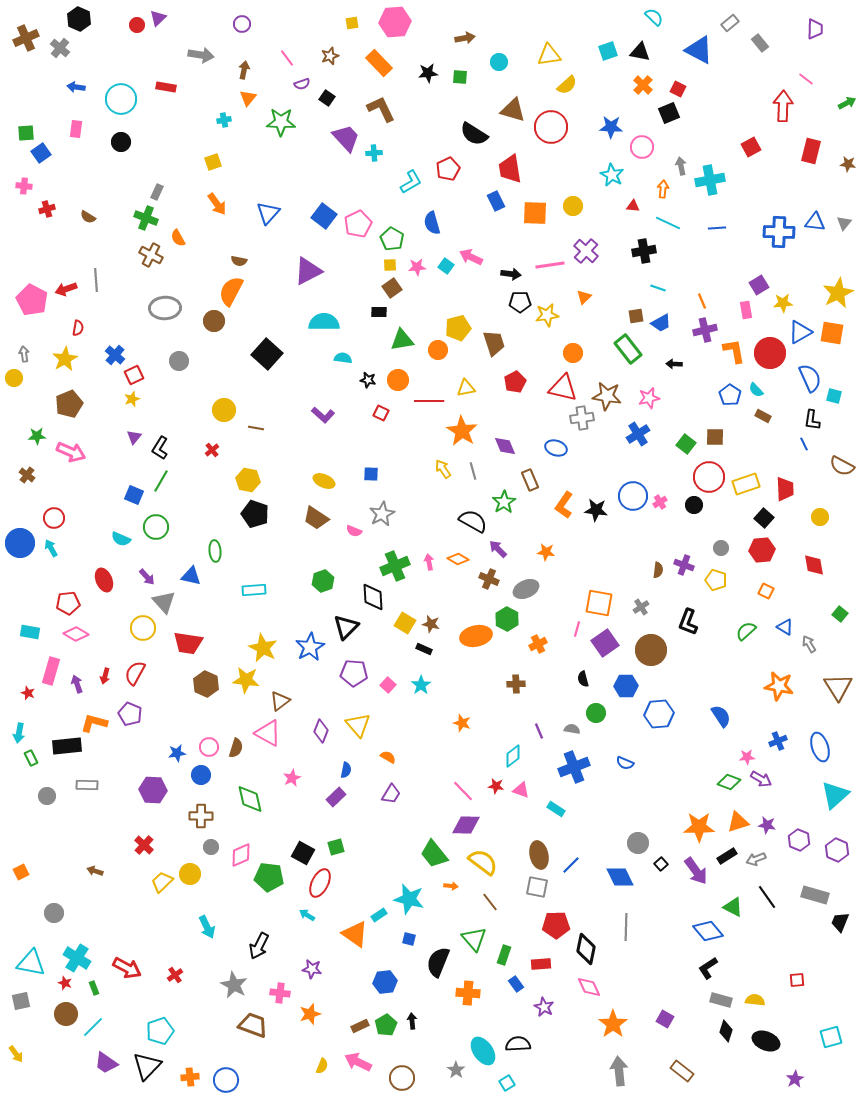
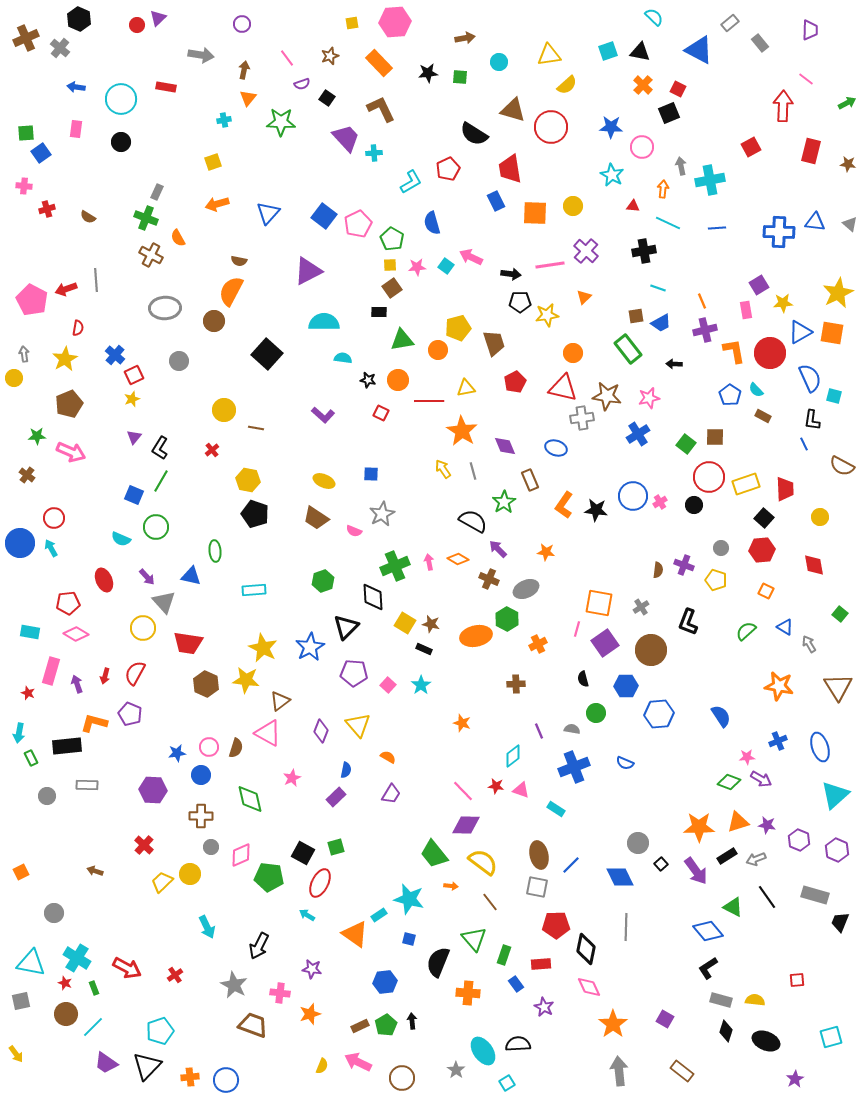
purple trapezoid at (815, 29): moved 5 px left, 1 px down
orange arrow at (217, 204): rotated 110 degrees clockwise
gray triangle at (844, 223): moved 6 px right, 1 px down; rotated 28 degrees counterclockwise
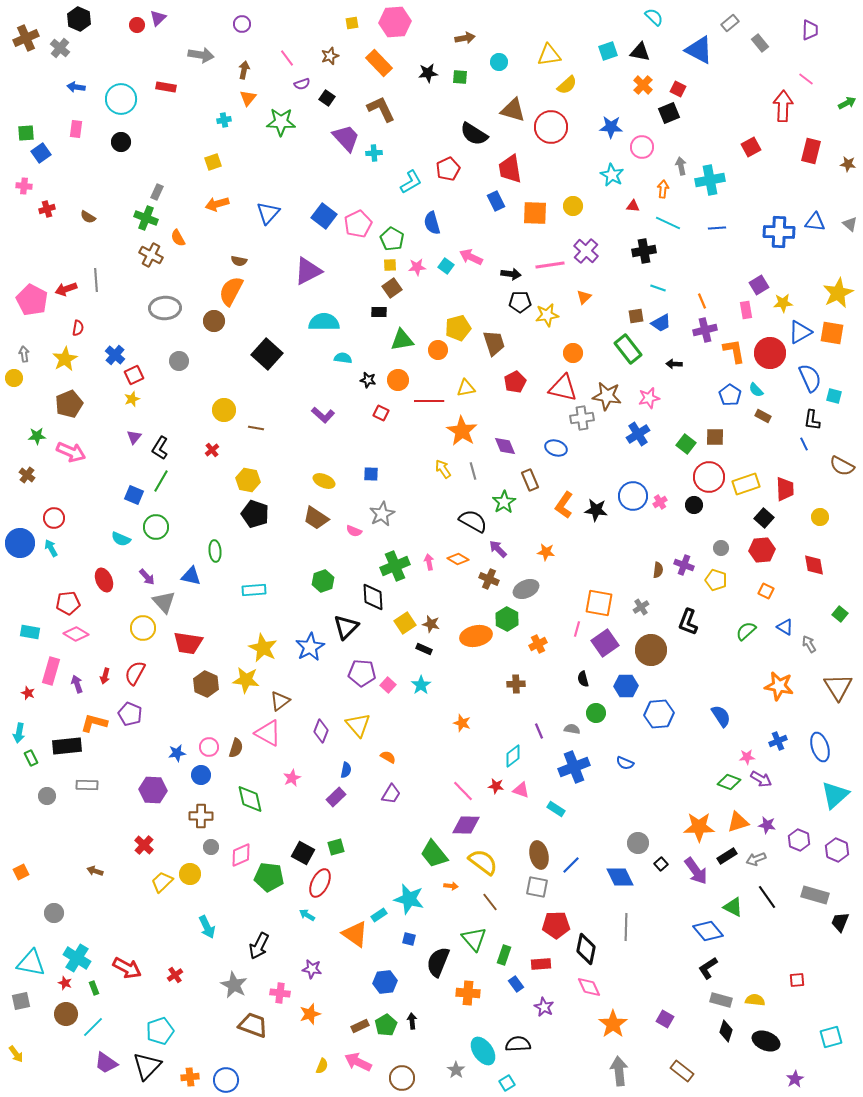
yellow square at (405, 623): rotated 25 degrees clockwise
purple pentagon at (354, 673): moved 8 px right
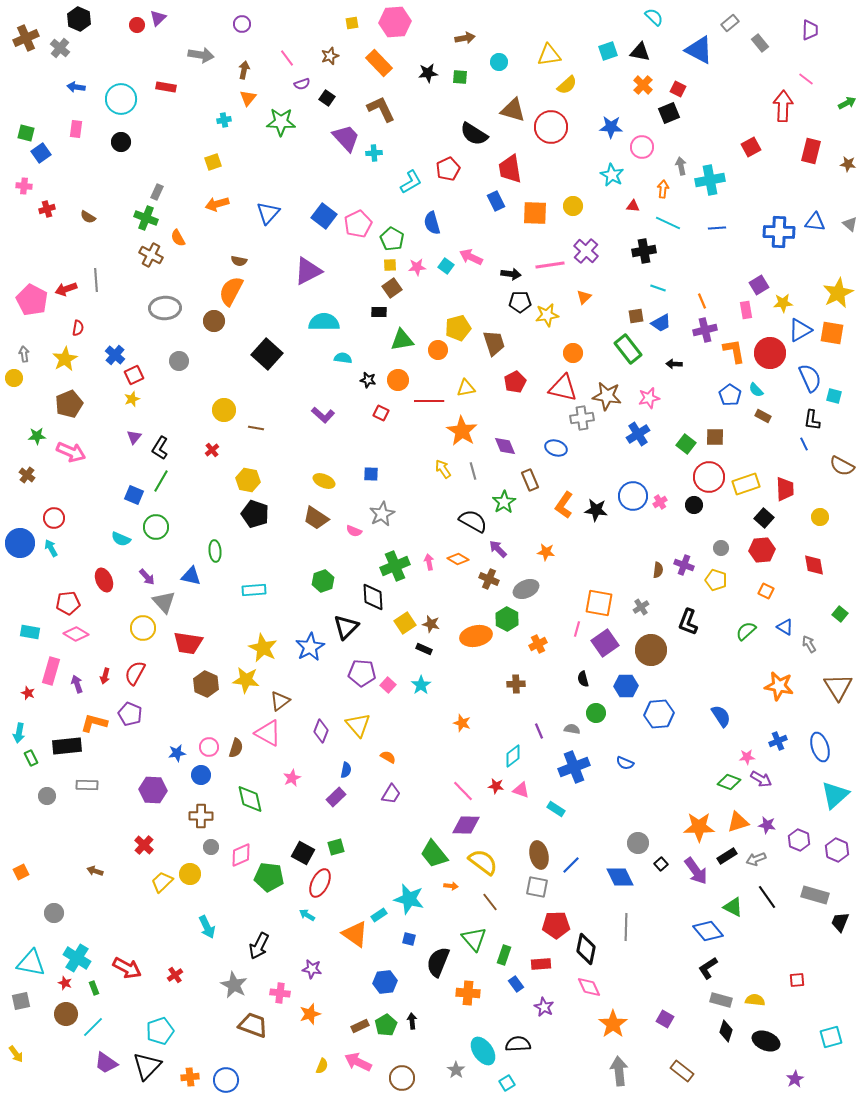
green square at (26, 133): rotated 18 degrees clockwise
blue triangle at (800, 332): moved 2 px up
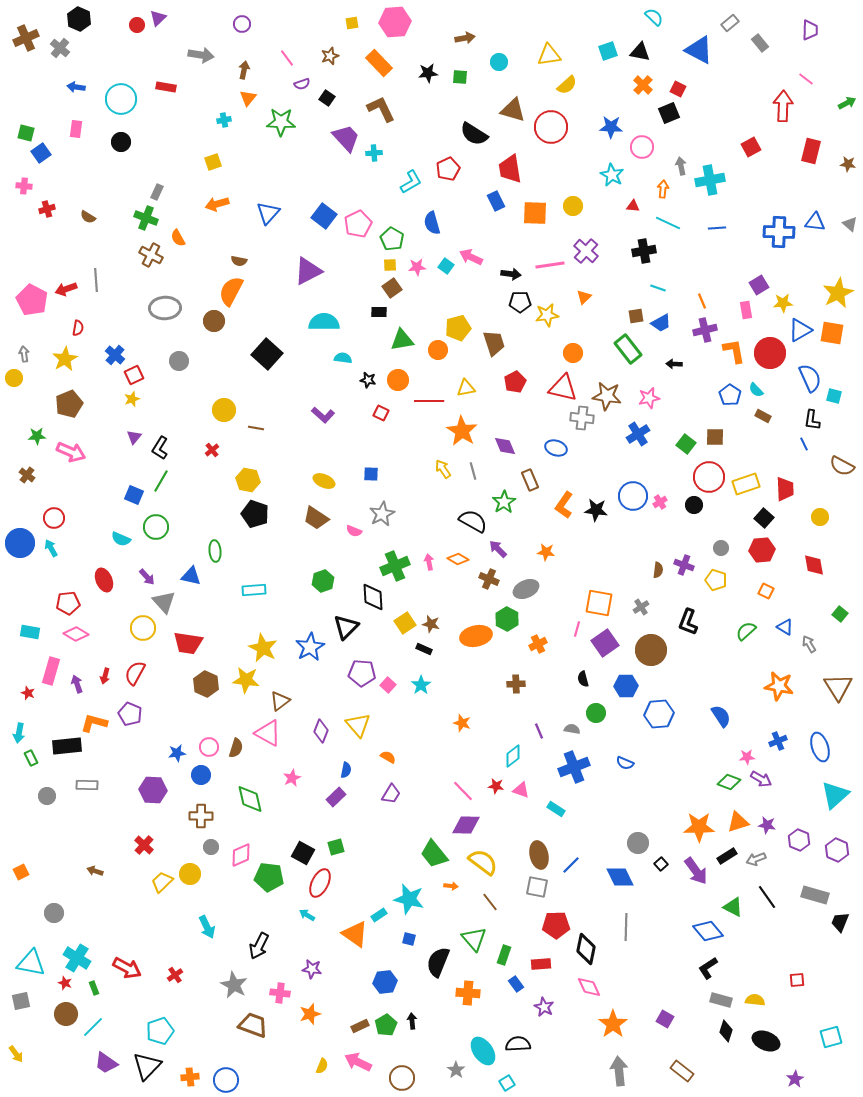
gray cross at (582, 418): rotated 15 degrees clockwise
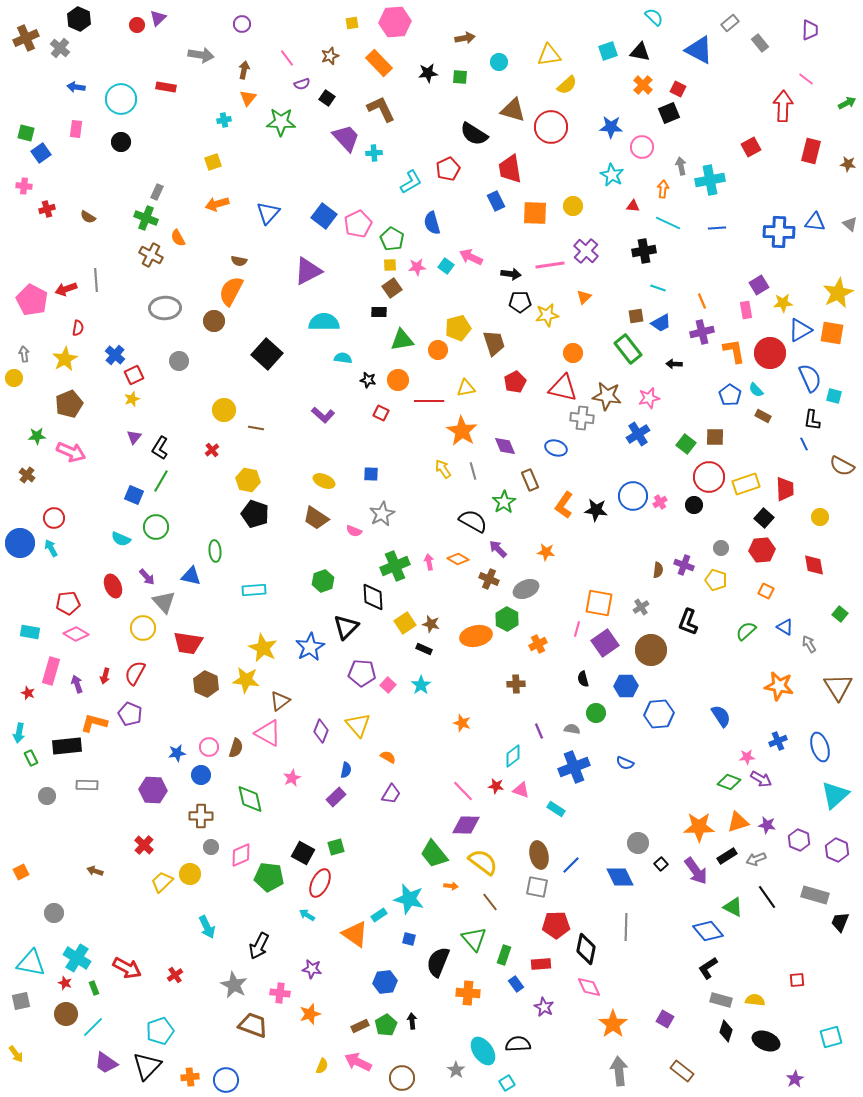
purple cross at (705, 330): moved 3 px left, 2 px down
red ellipse at (104, 580): moved 9 px right, 6 px down
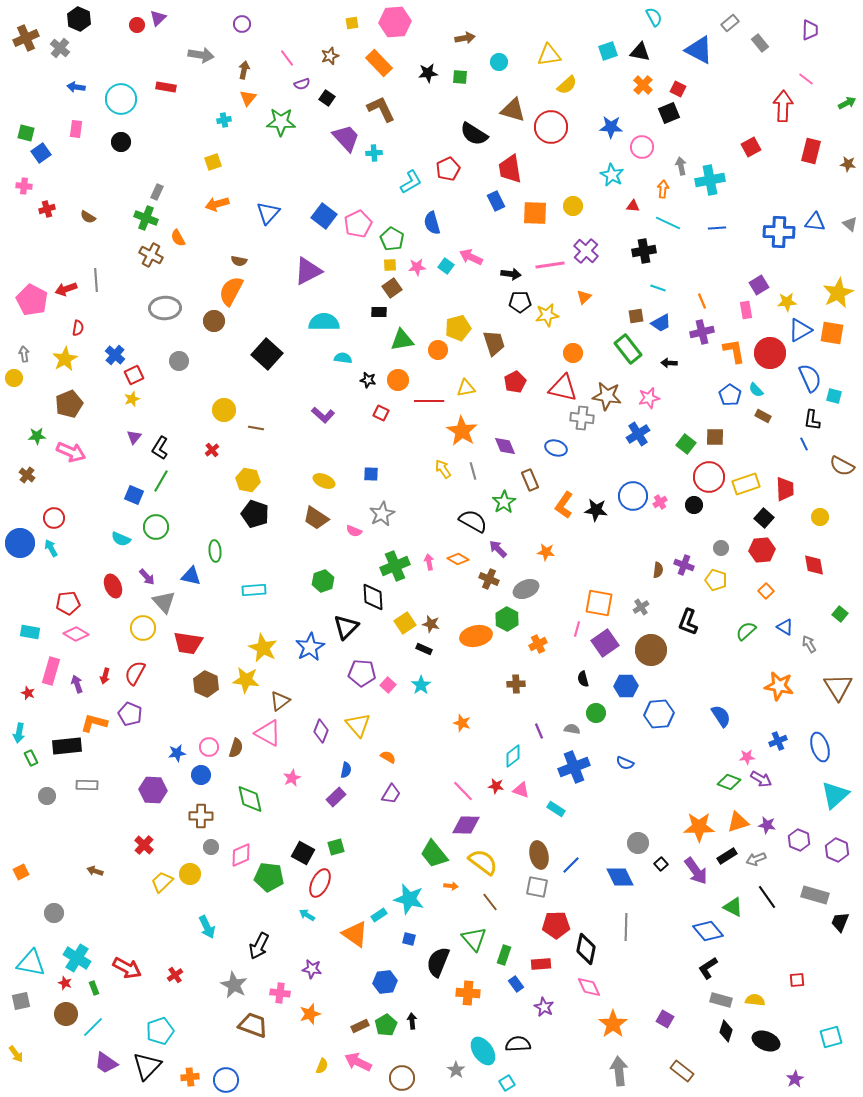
cyan semicircle at (654, 17): rotated 18 degrees clockwise
yellow star at (783, 303): moved 4 px right, 1 px up
black arrow at (674, 364): moved 5 px left, 1 px up
orange square at (766, 591): rotated 21 degrees clockwise
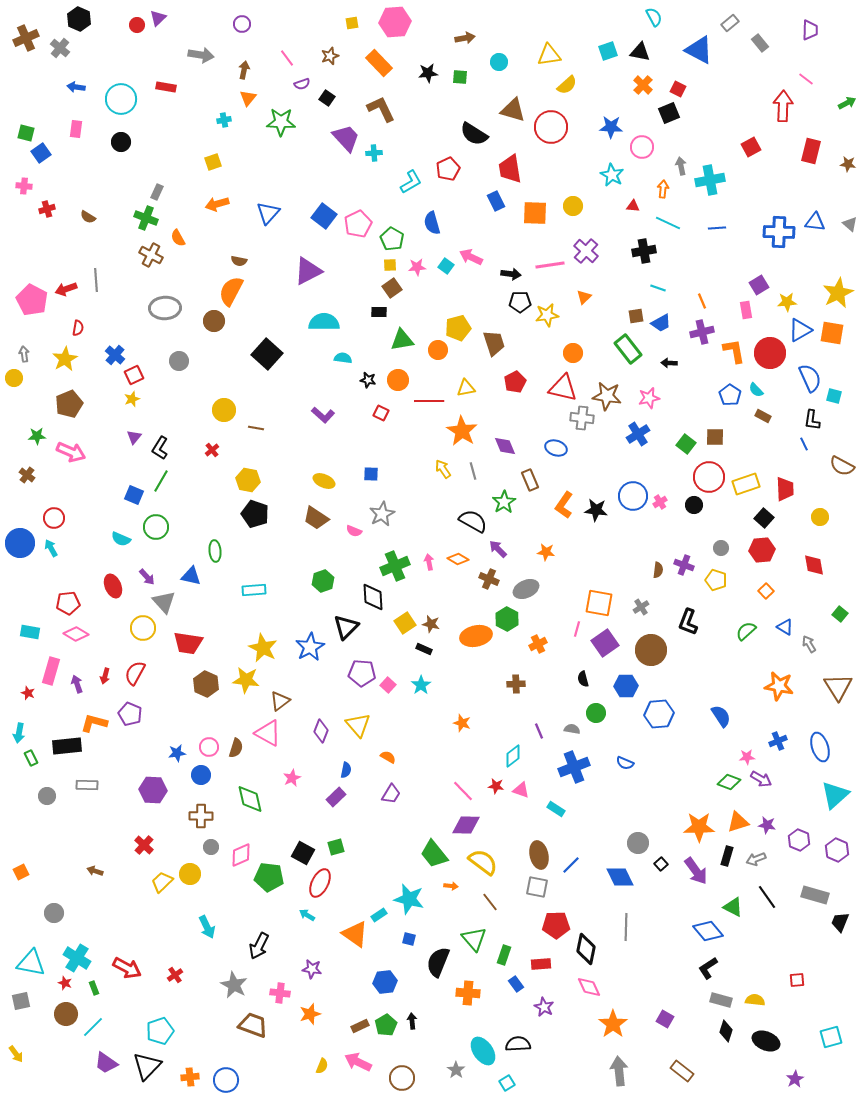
black rectangle at (727, 856): rotated 42 degrees counterclockwise
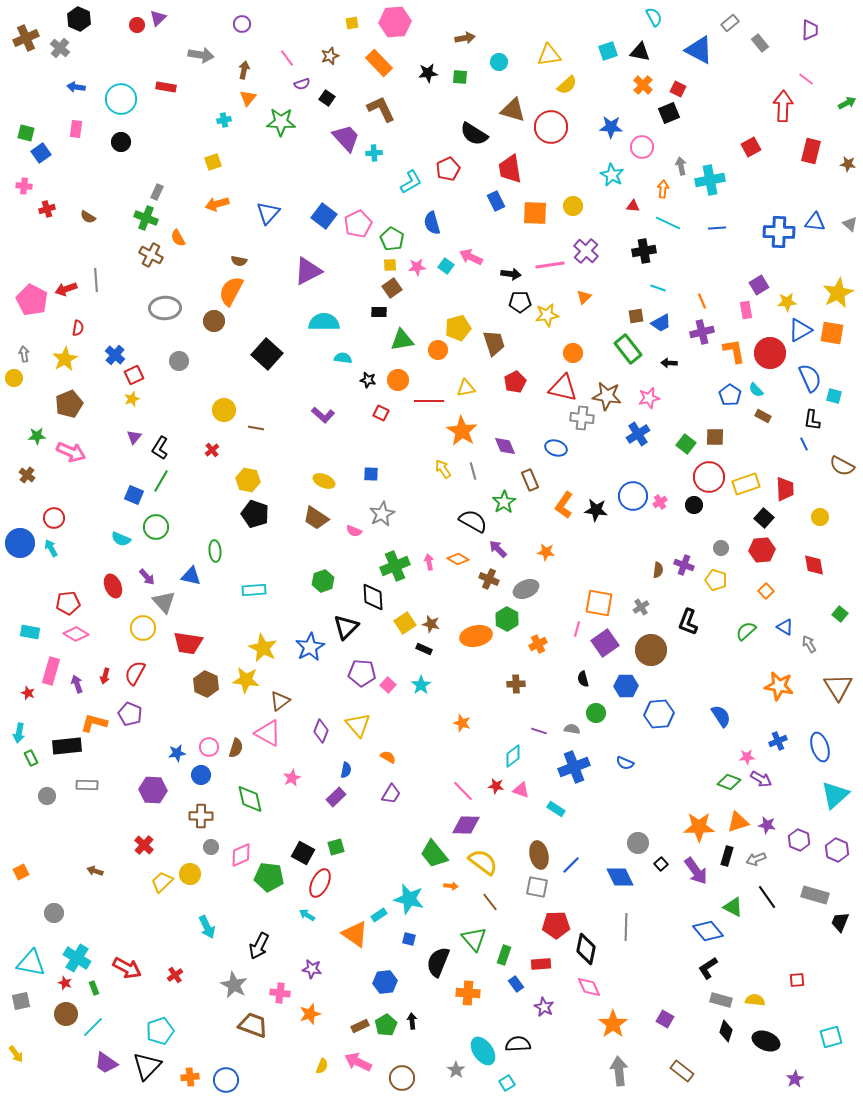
purple line at (539, 731): rotated 49 degrees counterclockwise
